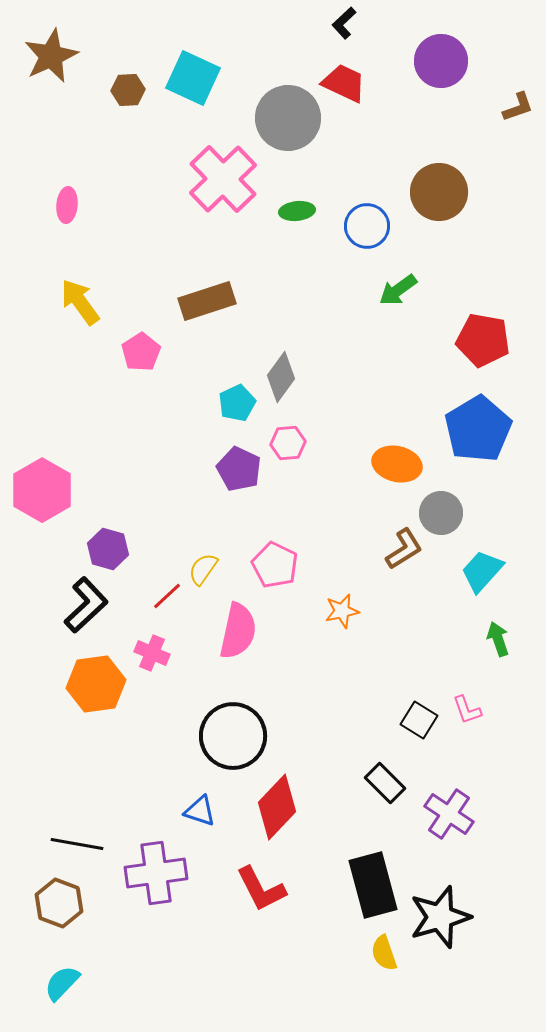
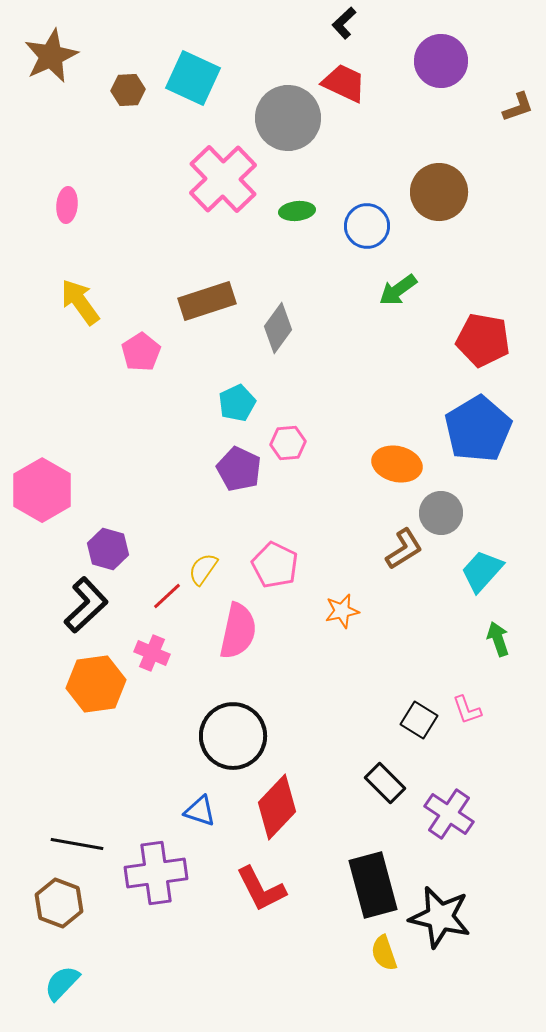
gray diamond at (281, 377): moved 3 px left, 49 px up
black star at (440, 917): rotated 30 degrees clockwise
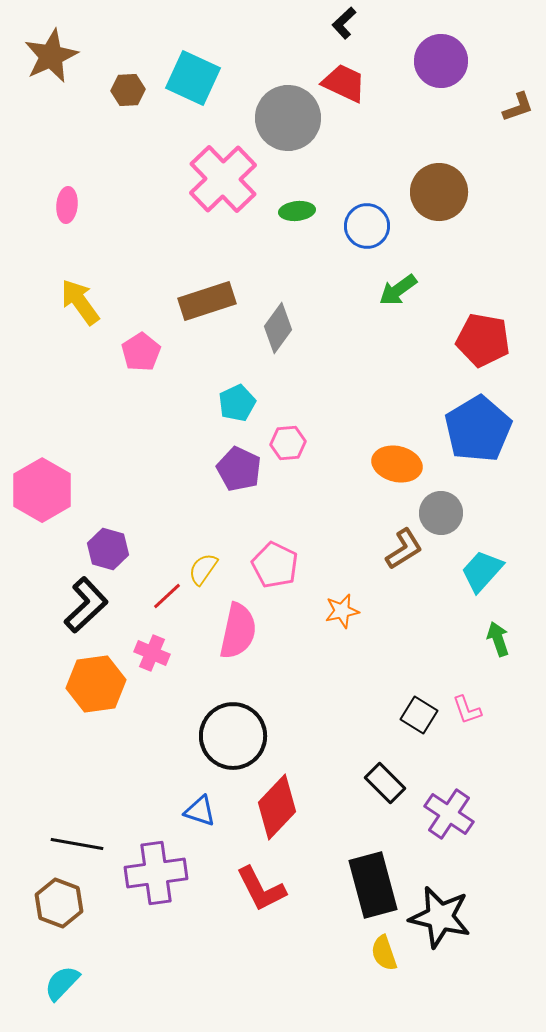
black square at (419, 720): moved 5 px up
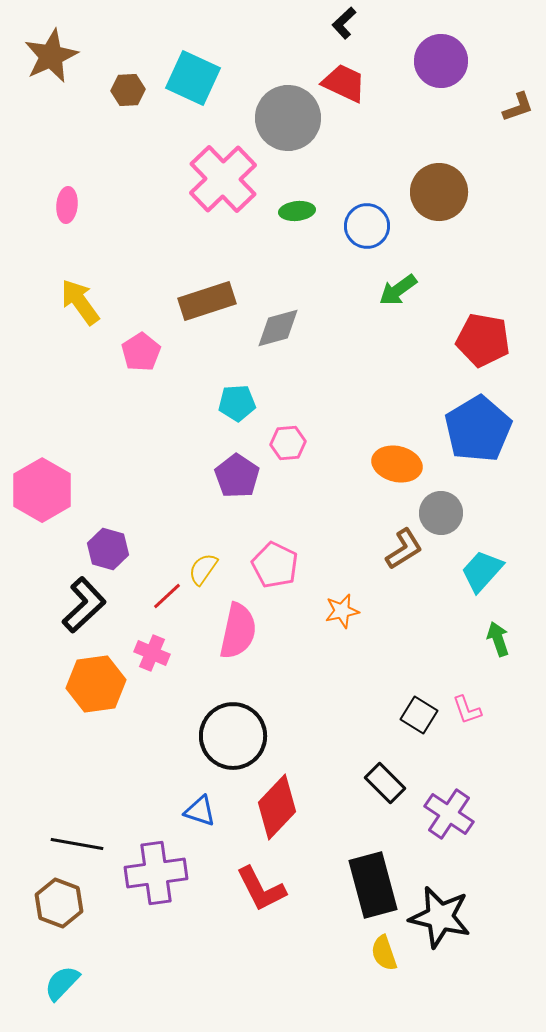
gray diamond at (278, 328): rotated 39 degrees clockwise
cyan pentagon at (237, 403): rotated 21 degrees clockwise
purple pentagon at (239, 469): moved 2 px left, 7 px down; rotated 9 degrees clockwise
black L-shape at (86, 605): moved 2 px left
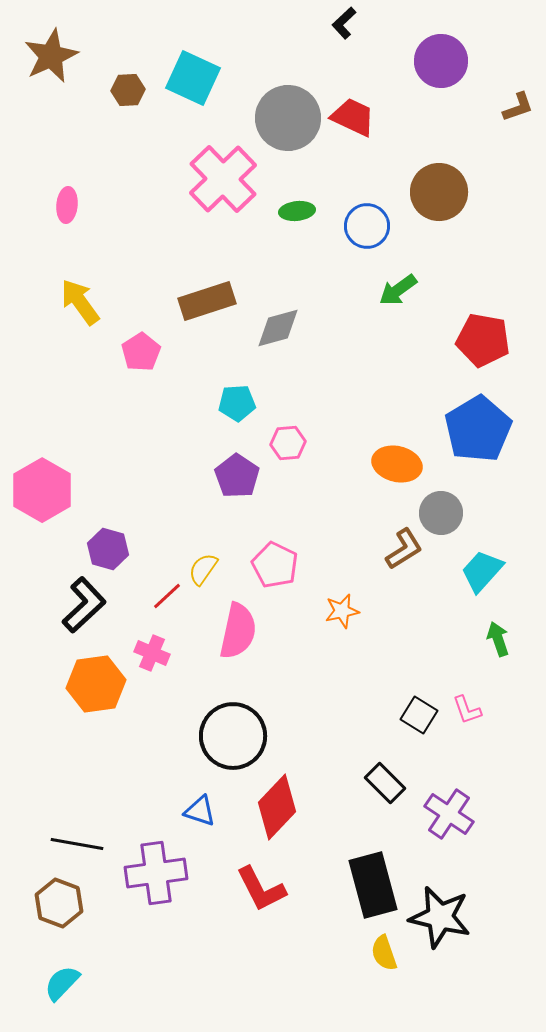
red trapezoid at (344, 83): moved 9 px right, 34 px down
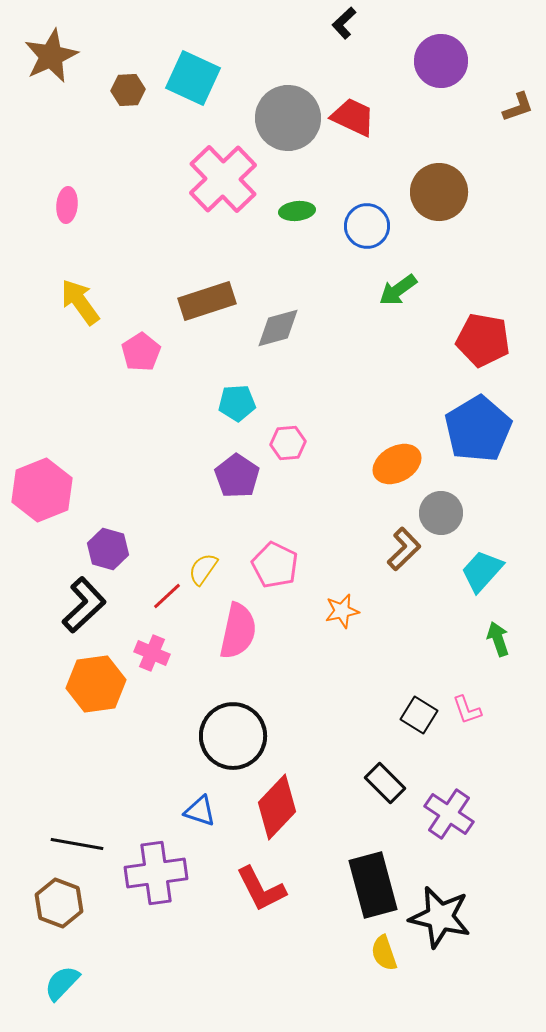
orange ellipse at (397, 464): rotated 42 degrees counterclockwise
pink hexagon at (42, 490): rotated 8 degrees clockwise
brown L-shape at (404, 549): rotated 12 degrees counterclockwise
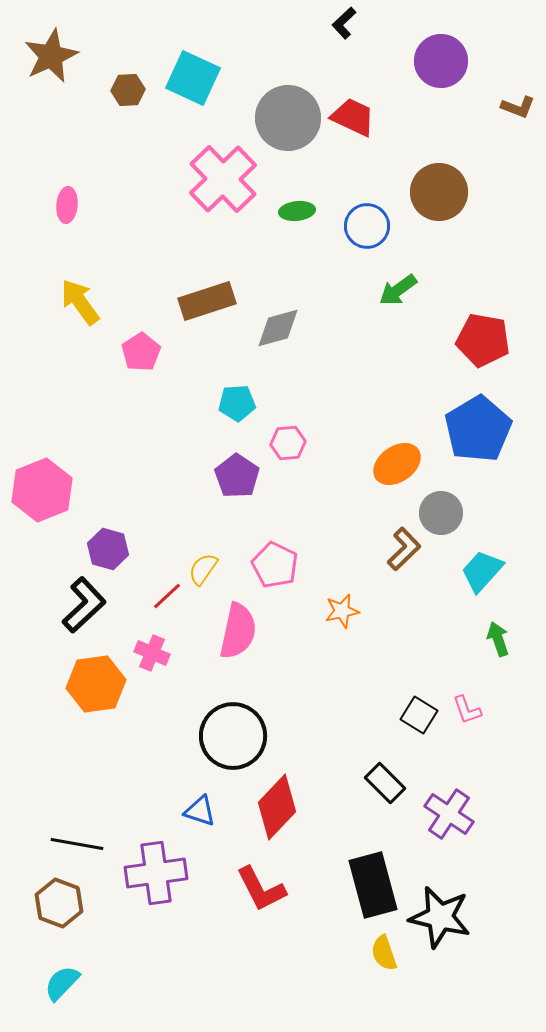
brown L-shape at (518, 107): rotated 40 degrees clockwise
orange ellipse at (397, 464): rotated 6 degrees counterclockwise
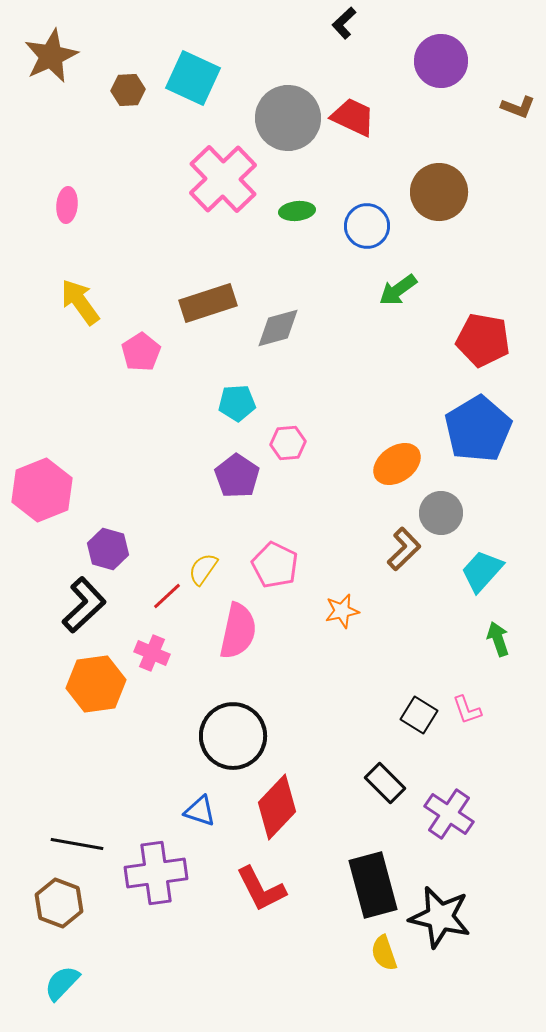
brown rectangle at (207, 301): moved 1 px right, 2 px down
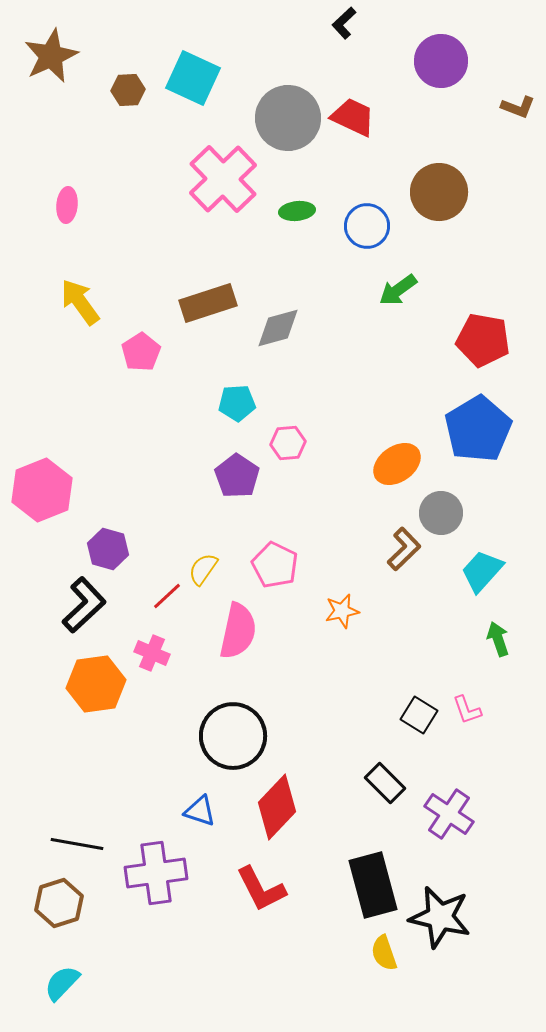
brown hexagon at (59, 903): rotated 21 degrees clockwise
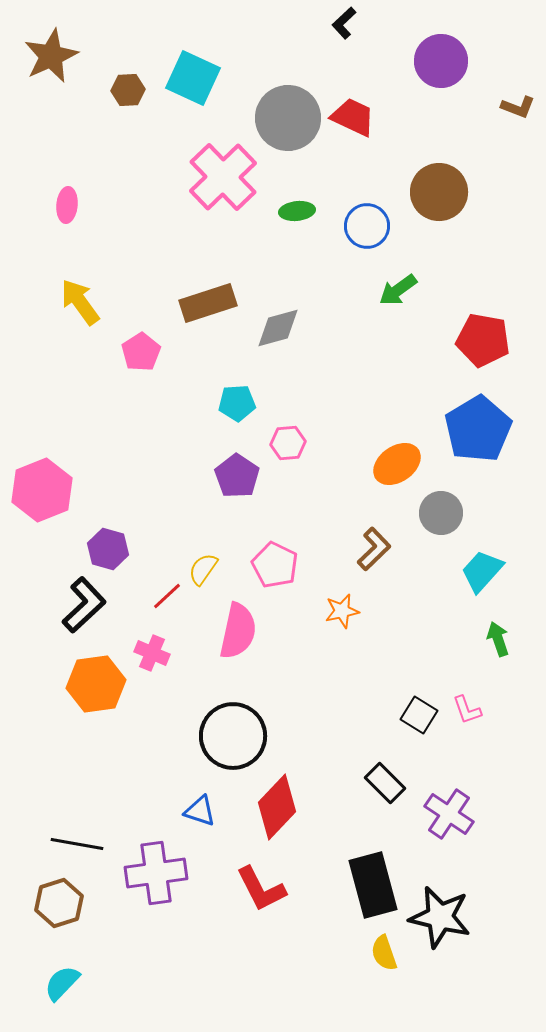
pink cross at (223, 179): moved 2 px up
brown L-shape at (404, 549): moved 30 px left
